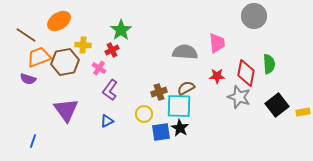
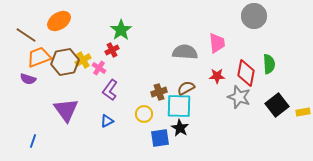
yellow cross: moved 15 px down; rotated 35 degrees counterclockwise
blue square: moved 1 px left, 6 px down
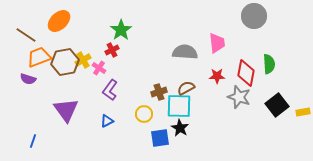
orange ellipse: rotated 10 degrees counterclockwise
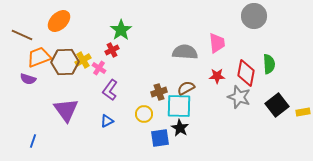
brown line: moved 4 px left; rotated 10 degrees counterclockwise
brown hexagon: rotated 8 degrees clockwise
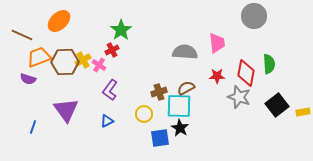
pink cross: moved 3 px up
blue line: moved 14 px up
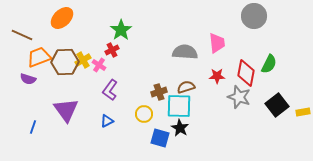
orange ellipse: moved 3 px right, 3 px up
green semicircle: rotated 30 degrees clockwise
brown semicircle: moved 1 px up; rotated 12 degrees clockwise
blue square: rotated 24 degrees clockwise
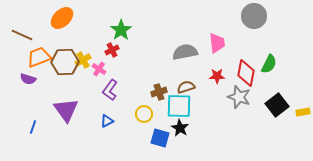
gray semicircle: rotated 15 degrees counterclockwise
pink cross: moved 4 px down
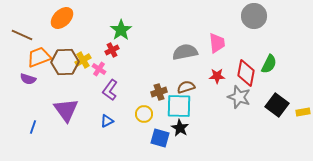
black square: rotated 15 degrees counterclockwise
